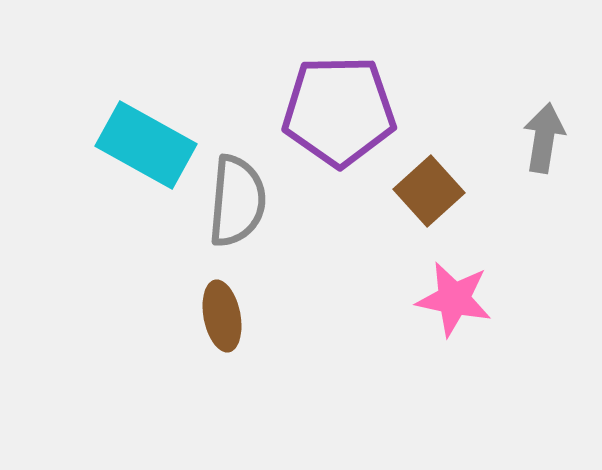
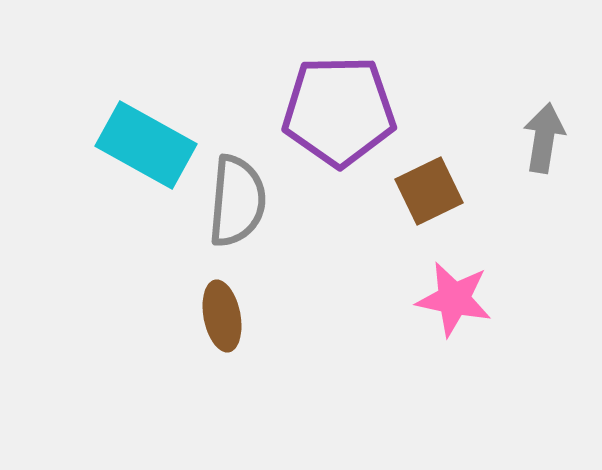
brown square: rotated 16 degrees clockwise
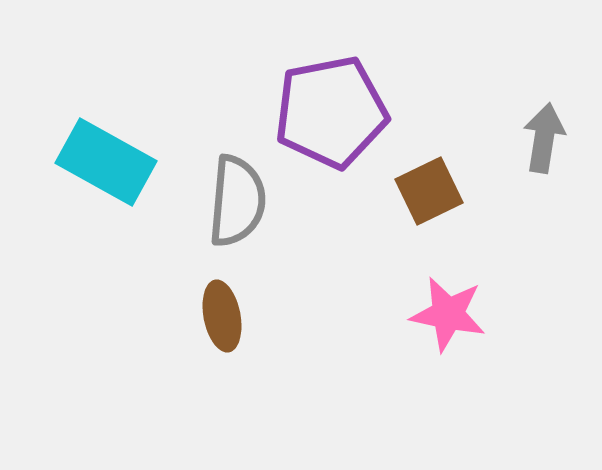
purple pentagon: moved 8 px left, 1 px down; rotated 10 degrees counterclockwise
cyan rectangle: moved 40 px left, 17 px down
pink star: moved 6 px left, 15 px down
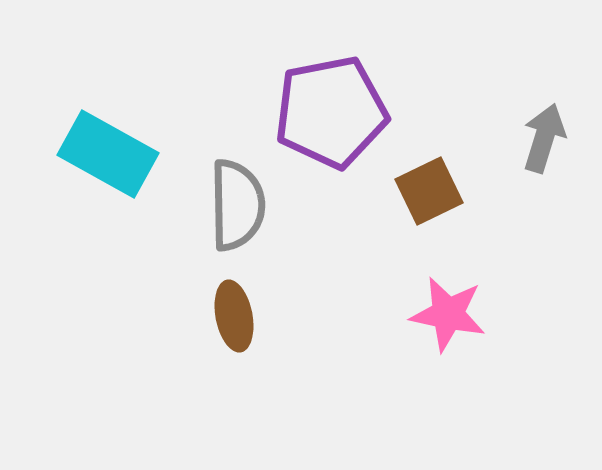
gray arrow: rotated 8 degrees clockwise
cyan rectangle: moved 2 px right, 8 px up
gray semicircle: moved 4 px down; rotated 6 degrees counterclockwise
brown ellipse: moved 12 px right
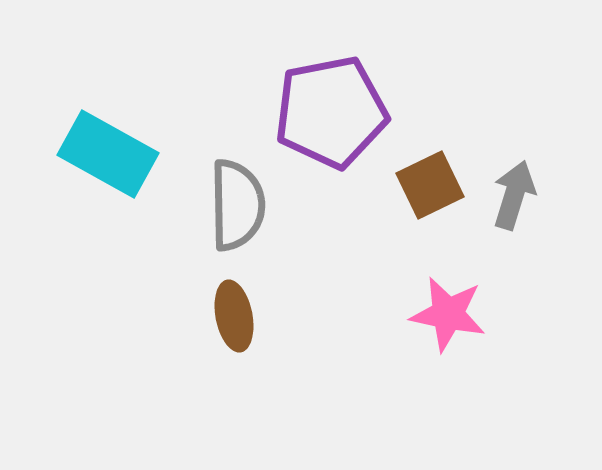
gray arrow: moved 30 px left, 57 px down
brown square: moved 1 px right, 6 px up
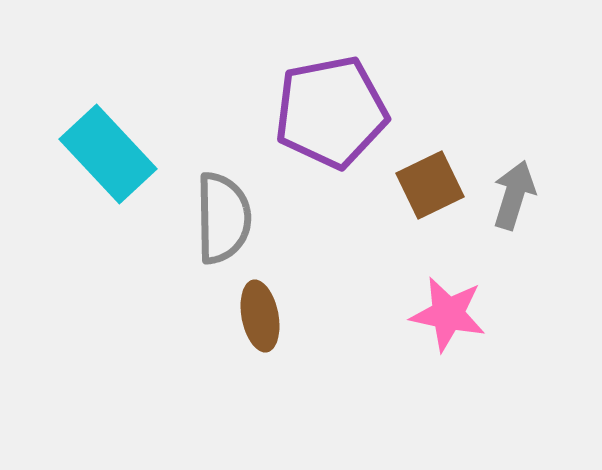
cyan rectangle: rotated 18 degrees clockwise
gray semicircle: moved 14 px left, 13 px down
brown ellipse: moved 26 px right
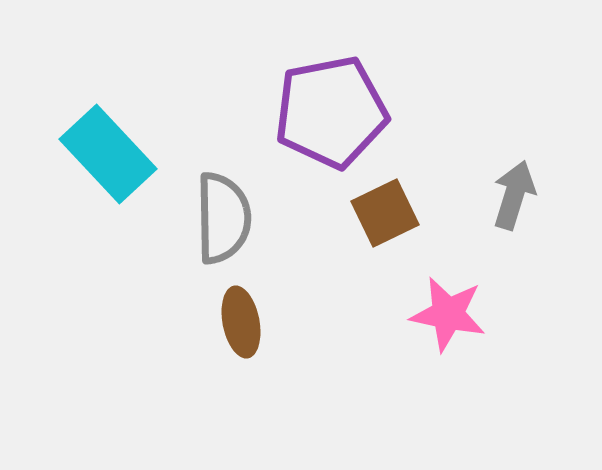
brown square: moved 45 px left, 28 px down
brown ellipse: moved 19 px left, 6 px down
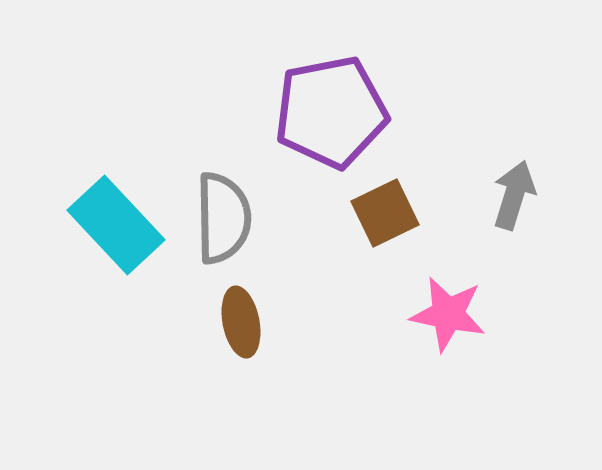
cyan rectangle: moved 8 px right, 71 px down
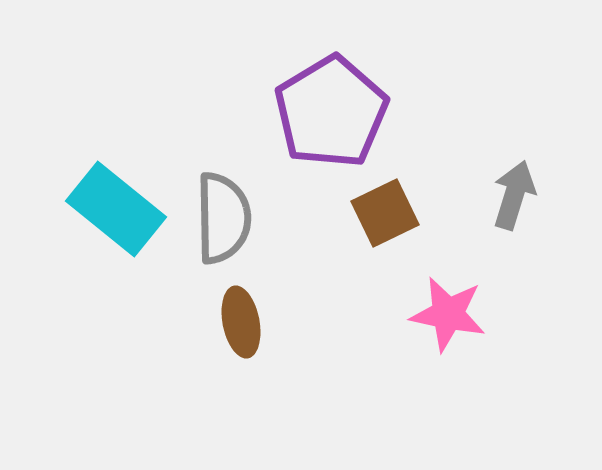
purple pentagon: rotated 20 degrees counterclockwise
cyan rectangle: moved 16 px up; rotated 8 degrees counterclockwise
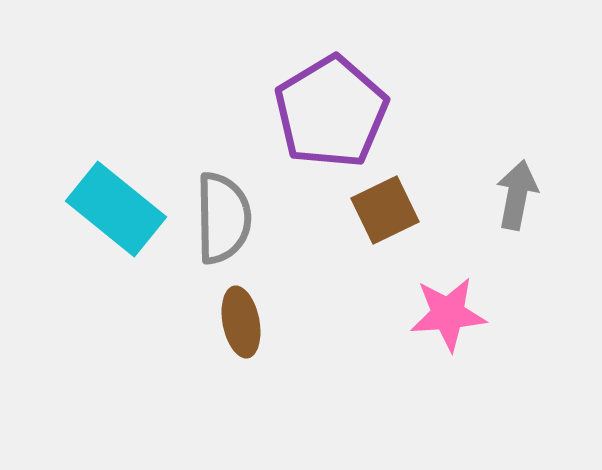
gray arrow: moved 3 px right; rotated 6 degrees counterclockwise
brown square: moved 3 px up
pink star: rotated 16 degrees counterclockwise
